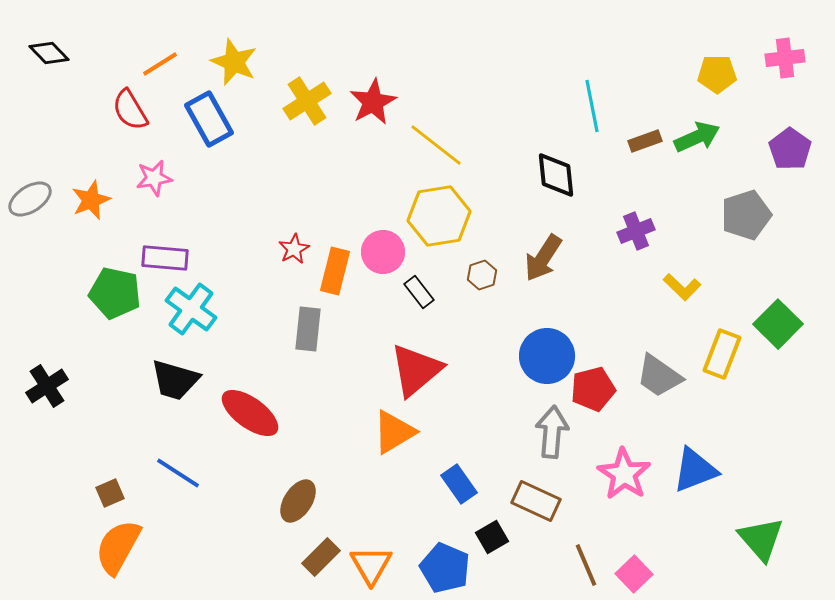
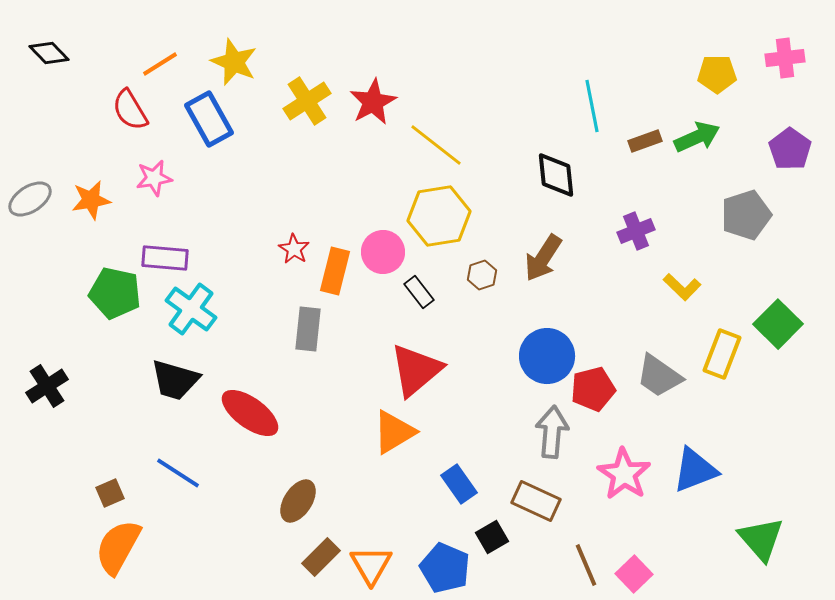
orange star at (91, 200): rotated 12 degrees clockwise
red star at (294, 249): rotated 12 degrees counterclockwise
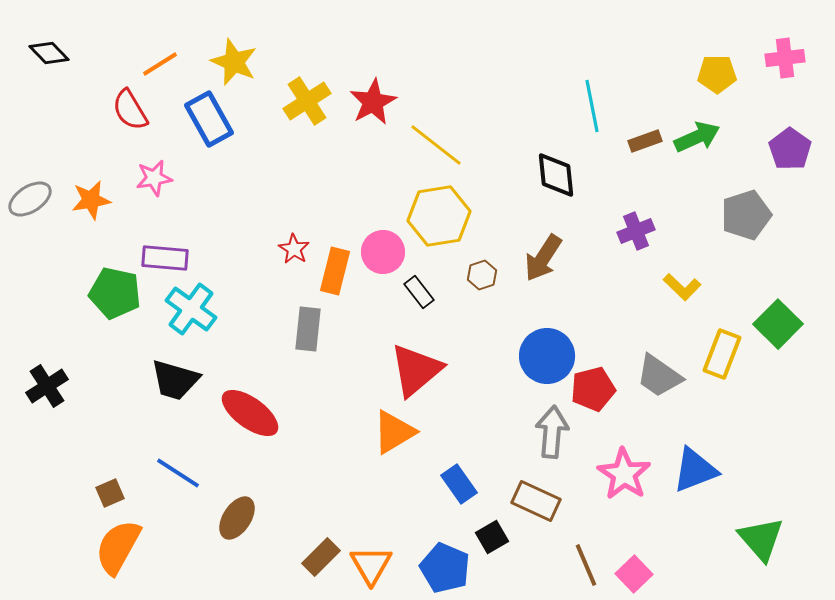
brown ellipse at (298, 501): moved 61 px left, 17 px down
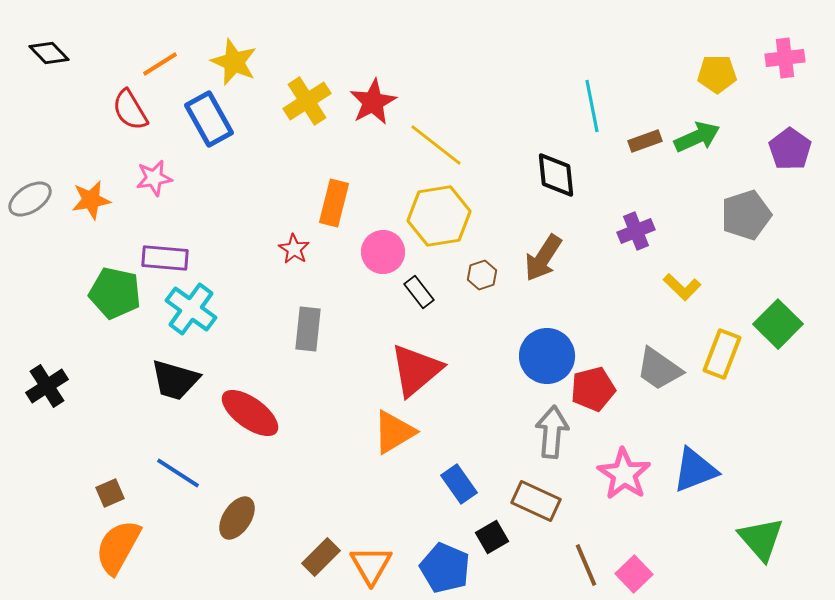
orange rectangle at (335, 271): moved 1 px left, 68 px up
gray trapezoid at (659, 376): moved 7 px up
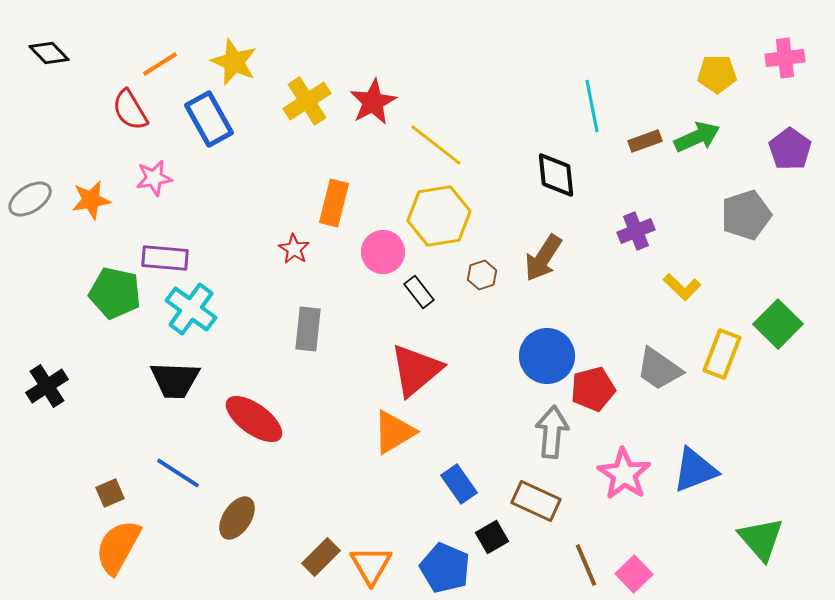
black trapezoid at (175, 380): rotated 14 degrees counterclockwise
red ellipse at (250, 413): moved 4 px right, 6 px down
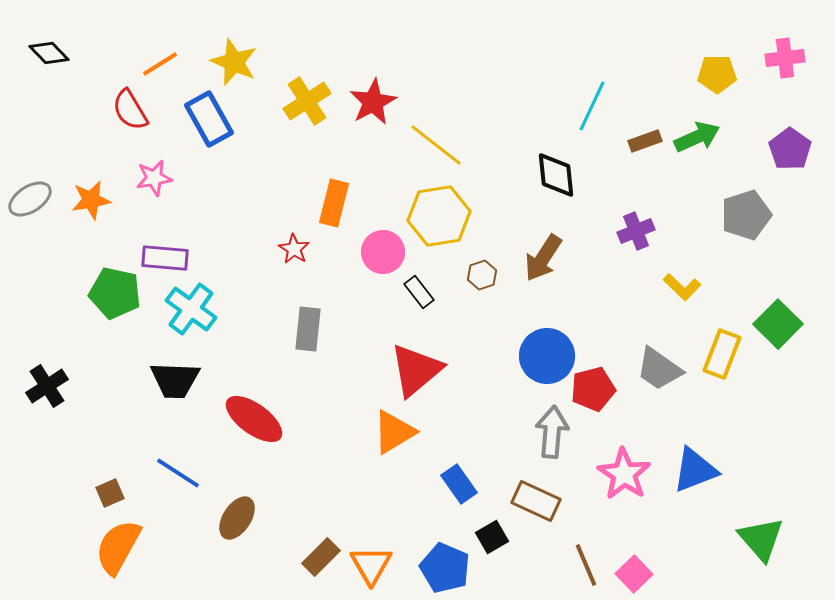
cyan line at (592, 106): rotated 36 degrees clockwise
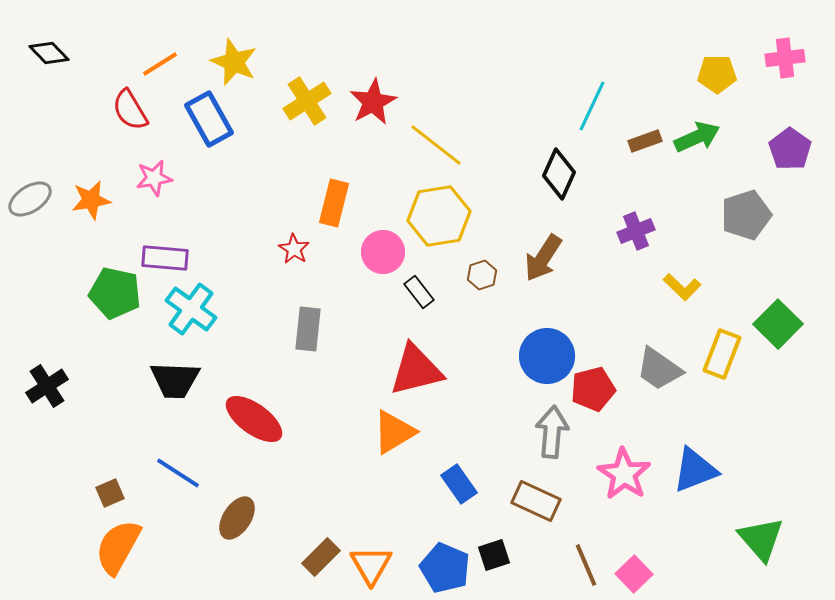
black diamond at (556, 175): moved 3 px right, 1 px up; rotated 30 degrees clockwise
red triangle at (416, 370): rotated 26 degrees clockwise
black square at (492, 537): moved 2 px right, 18 px down; rotated 12 degrees clockwise
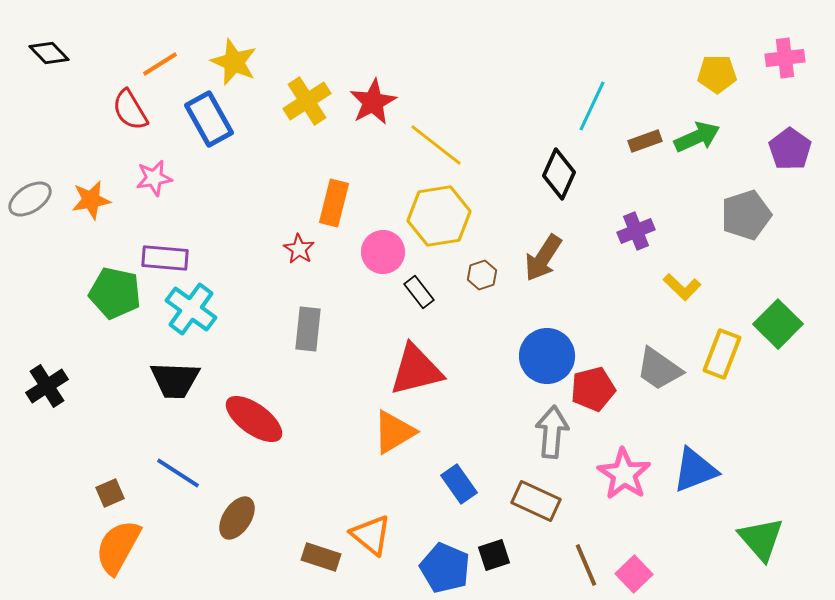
red star at (294, 249): moved 5 px right
brown rectangle at (321, 557): rotated 63 degrees clockwise
orange triangle at (371, 565): moved 30 px up; rotated 21 degrees counterclockwise
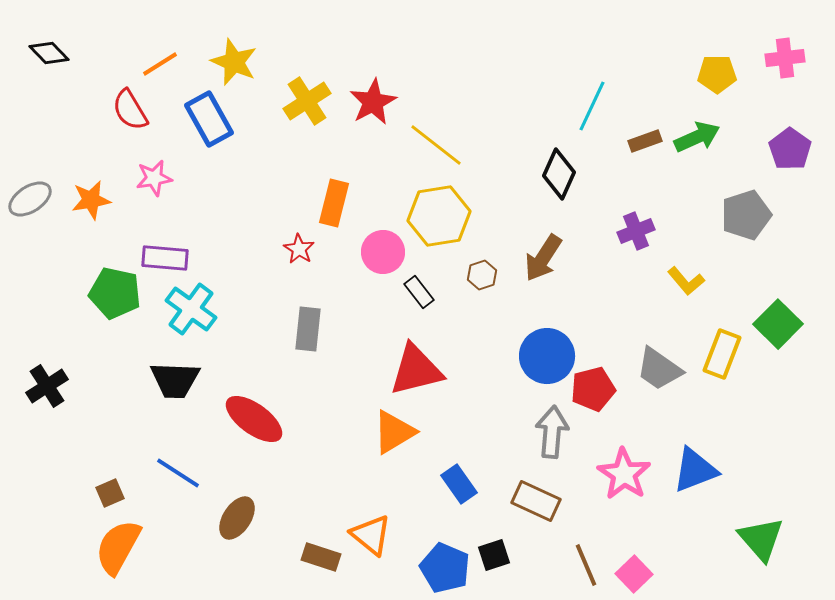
yellow L-shape at (682, 287): moved 4 px right, 6 px up; rotated 6 degrees clockwise
